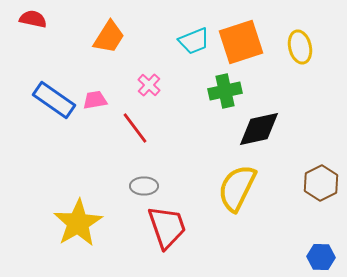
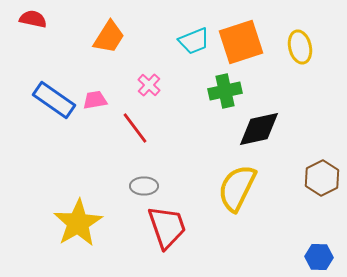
brown hexagon: moved 1 px right, 5 px up
blue hexagon: moved 2 px left
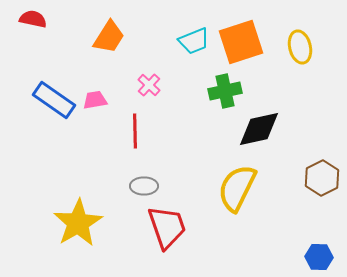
red line: moved 3 px down; rotated 36 degrees clockwise
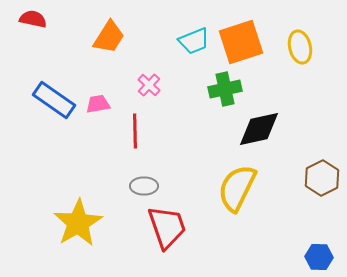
green cross: moved 2 px up
pink trapezoid: moved 3 px right, 4 px down
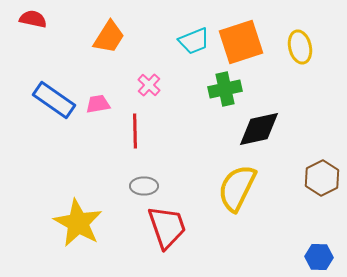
yellow star: rotated 12 degrees counterclockwise
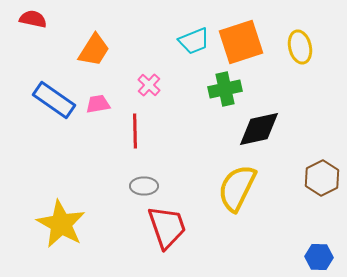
orange trapezoid: moved 15 px left, 13 px down
yellow star: moved 17 px left, 1 px down
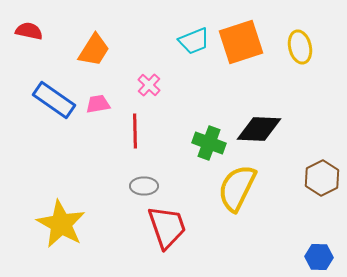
red semicircle: moved 4 px left, 12 px down
green cross: moved 16 px left, 54 px down; rotated 32 degrees clockwise
black diamond: rotated 15 degrees clockwise
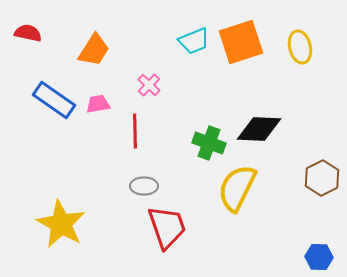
red semicircle: moved 1 px left, 2 px down
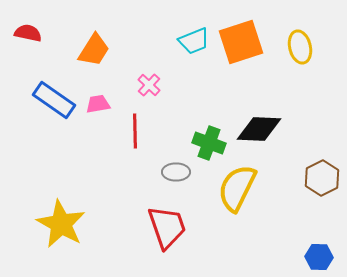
gray ellipse: moved 32 px right, 14 px up
